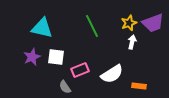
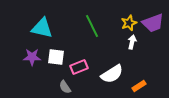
purple star: rotated 24 degrees clockwise
pink rectangle: moved 1 px left, 3 px up
orange rectangle: rotated 40 degrees counterclockwise
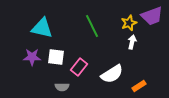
purple trapezoid: moved 1 px left, 7 px up
pink rectangle: rotated 30 degrees counterclockwise
gray semicircle: moved 3 px left; rotated 56 degrees counterclockwise
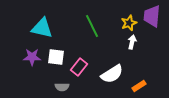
purple trapezoid: rotated 115 degrees clockwise
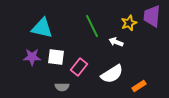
white arrow: moved 16 px left; rotated 80 degrees counterclockwise
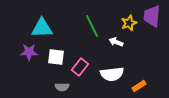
cyan triangle: rotated 15 degrees counterclockwise
purple star: moved 3 px left, 5 px up
pink rectangle: moved 1 px right
white semicircle: rotated 25 degrees clockwise
